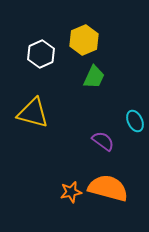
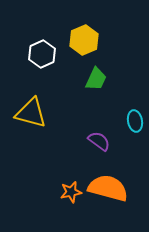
white hexagon: moved 1 px right
green trapezoid: moved 2 px right, 2 px down
yellow triangle: moved 2 px left
cyan ellipse: rotated 15 degrees clockwise
purple semicircle: moved 4 px left
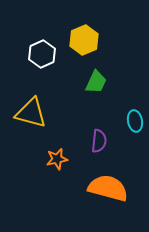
green trapezoid: moved 3 px down
purple semicircle: rotated 60 degrees clockwise
orange star: moved 14 px left, 33 px up
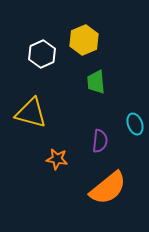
green trapezoid: rotated 150 degrees clockwise
cyan ellipse: moved 3 px down; rotated 10 degrees counterclockwise
purple semicircle: moved 1 px right
orange star: rotated 20 degrees clockwise
orange semicircle: rotated 126 degrees clockwise
